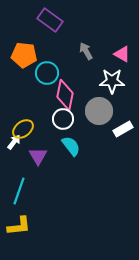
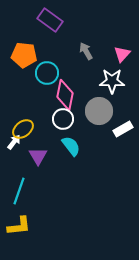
pink triangle: rotated 42 degrees clockwise
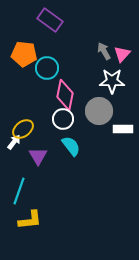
gray arrow: moved 18 px right
orange pentagon: moved 1 px up
cyan circle: moved 5 px up
white rectangle: rotated 30 degrees clockwise
yellow L-shape: moved 11 px right, 6 px up
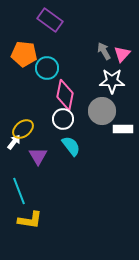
gray circle: moved 3 px right
cyan line: rotated 40 degrees counterclockwise
yellow L-shape: rotated 15 degrees clockwise
